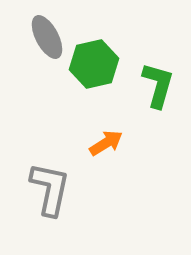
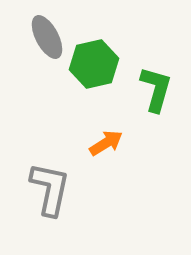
green L-shape: moved 2 px left, 4 px down
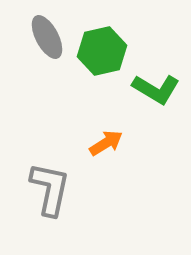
green hexagon: moved 8 px right, 13 px up
green L-shape: rotated 105 degrees clockwise
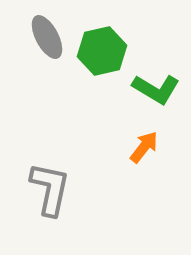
orange arrow: moved 38 px right, 4 px down; rotated 20 degrees counterclockwise
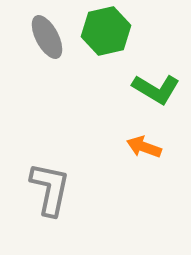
green hexagon: moved 4 px right, 20 px up
orange arrow: rotated 108 degrees counterclockwise
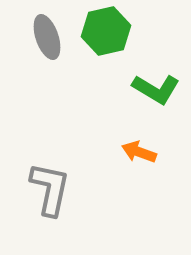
gray ellipse: rotated 9 degrees clockwise
orange arrow: moved 5 px left, 5 px down
